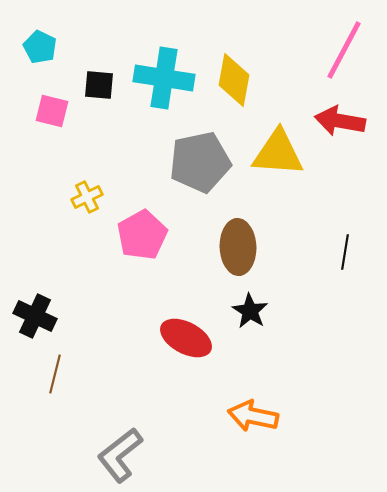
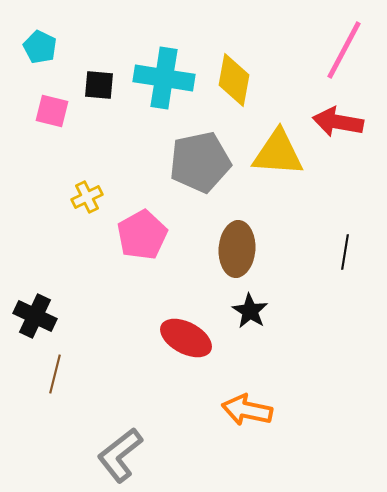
red arrow: moved 2 px left, 1 px down
brown ellipse: moved 1 px left, 2 px down; rotated 6 degrees clockwise
orange arrow: moved 6 px left, 6 px up
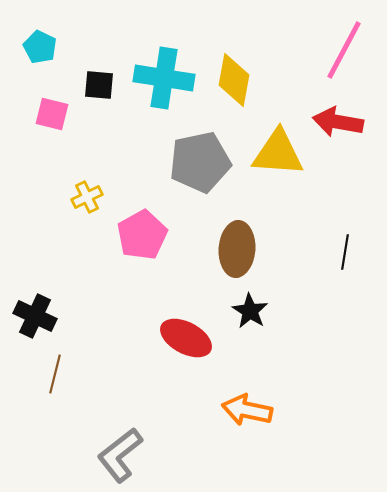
pink square: moved 3 px down
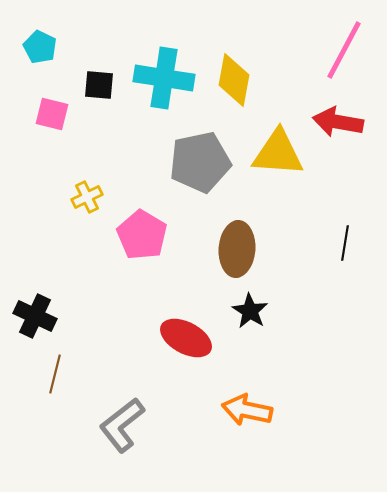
pink pentagon: rotated 12 degrees counterclockwise
black line: moved 9 px up
gray L-shape: moved 2 px right, 30 px up
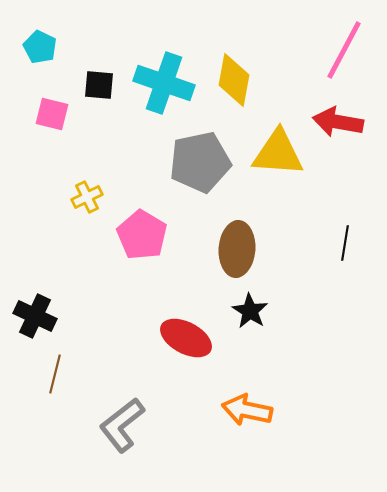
cyan cross: moved 5 px down; rotated 10 degrees clockwise
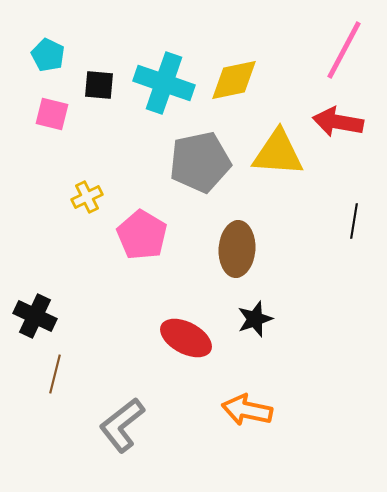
cyan pentagon: moved 8 px right, 8 px down
yellow diamond: rotated 68 degrees clockwise
black line: moved 9 px right, 22 px up
black star: moved 5 px right, 8 px down; rotated 21 degrees clockwise
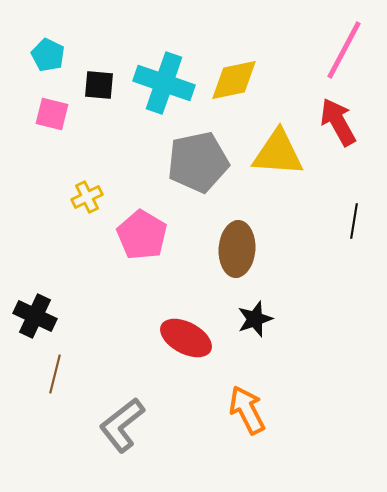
red arrow: rotated 51 degrees clockwise
gray pentagon: moved 2 px left
orange arrow: rotated 51 degrees clockwise
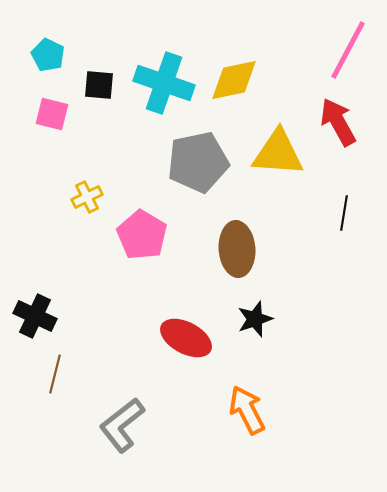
pink line: moved 4 px right
black line: moved 10 px left, 8 px up
brown ellipse: rotated 8 degrees counterclockwise
